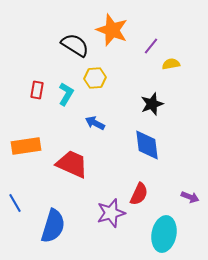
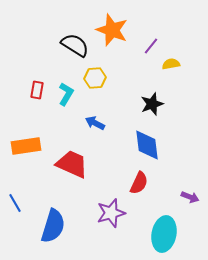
red semicircle: moved 11 px up
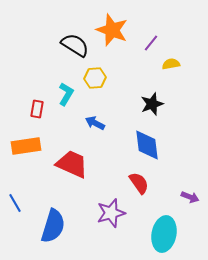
purple line: moved 3 px up
red rectangle: moved 19 px down
red semicircle: rotated 60 degrees counterclockwise
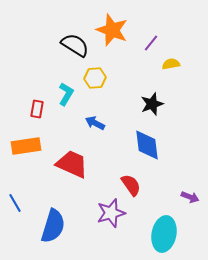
red semicircle: moved 8 px left, 2 px down
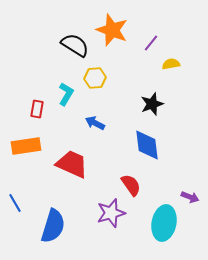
cyan ellipse: moved 11 px up
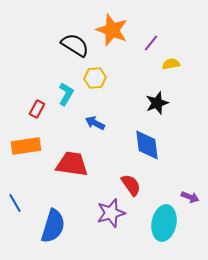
black star: moved 5 px right, 1 px up
red rectangle: rotated 18 degrees clockwise
red trapezoid: rotated 16 degrees counterclockwise
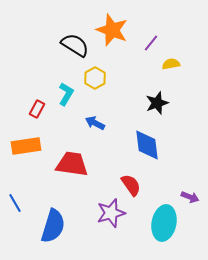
yellow hexagon: rotated 25 degrees counterclockwise
